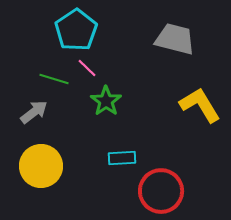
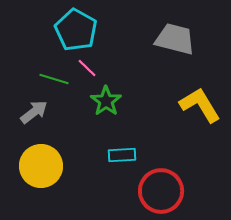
cyan pentagon: rotated 9 degrees counterclockwise
cyan rectangle: moved 3 px up
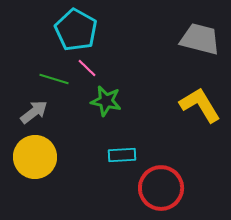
gray trapezoid: moved 25 px right
green star: rotated 24 degrees counterclockwise
yellow circle: moved 6 px left, 9 px up
red circle: moved 3 px up
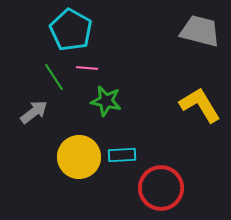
cyan pentagon: moved 5 px left
gray trapezoid: moved 8 px up
pink line: rotated 40 degrees counterclockwise
green line: moved 2 px up; rotated 40 degrees clockwise
yellow circle: moved 44 px right
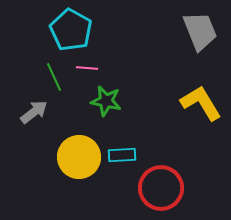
gray trapezoid: rotated 54 degrees clockwise
green line: rotated 8 degrees clockwise
yellow L-shape: moved 1 px right, 2 px up
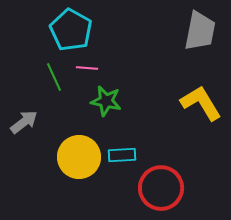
gray trapezoid: rotated 33 degrees clockwise
gray arrow: moved 10 px left, 10 px down
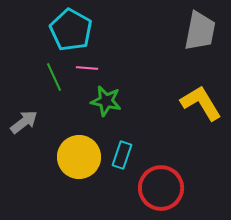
cyan rectangle: rotated 68 degrees counterclockwise
